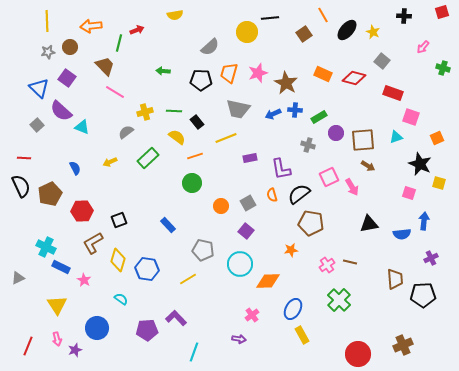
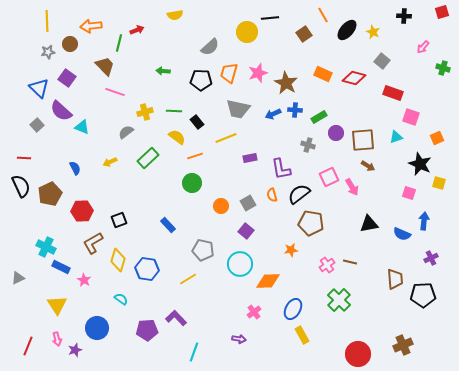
brown circle at (70, 47): moved 3 px up
pink line at (115, 92): rotated 12 degrees counterclockwise
blue semicircle at (402, 234): rotated 30 degrees clockwise
pink cross at (252, 315): moved 2 px right, 3 px up
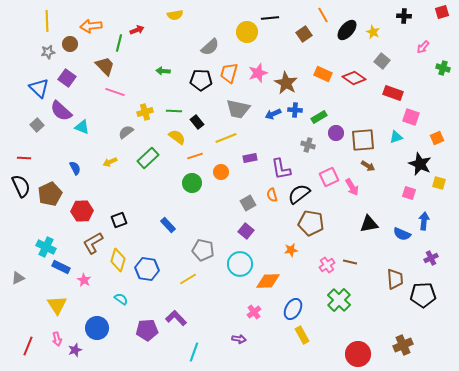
red diamond at (354, 78): rotated 20 degrees clockwise
orange circle at (221, 206): moved 34 px up
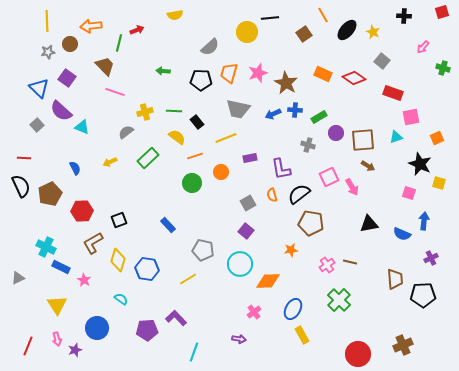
pink square at (411, 117): rotated 30 degrees counterclockwise
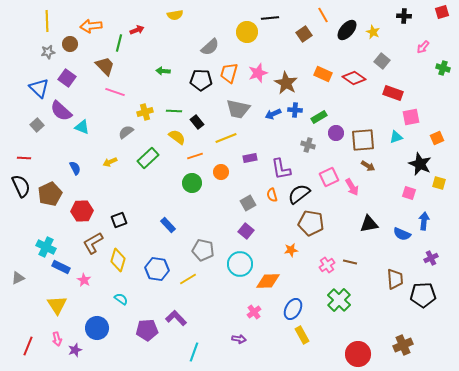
blue hexagon at (147, 269): moved 10 px right
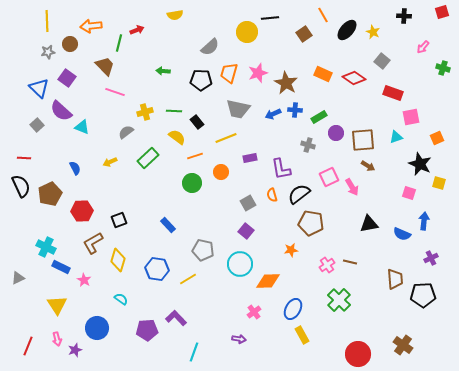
brown cross at (403, 345): rotated 30 degrees counterclockwise
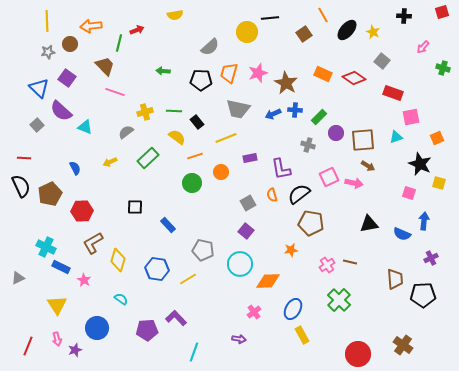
green rectangle at (319, 117): rotated 14 degrees counterclockwise
cyan triangle at (82, 127): moved 3 px right
pink arrow at (352, 187): moved 2 px right, 4 px up; rotated 48 degrees counterclockwise
black square at (119, 220): moved 16 px right, 13 px up; rotated 21 degrees clockwise
